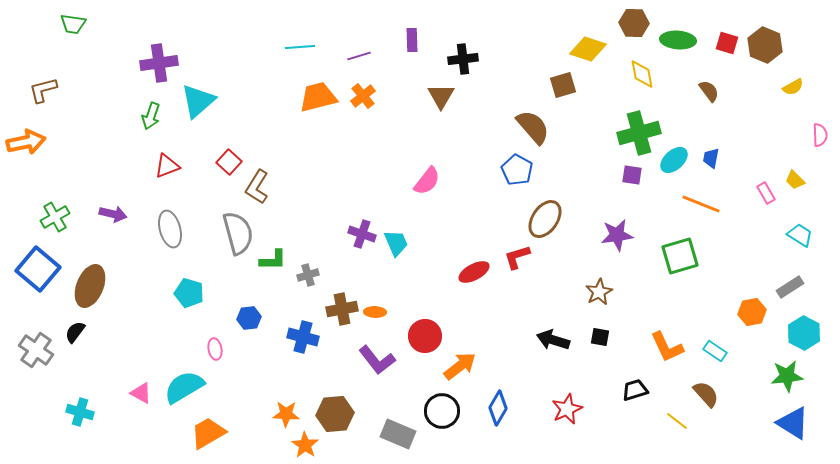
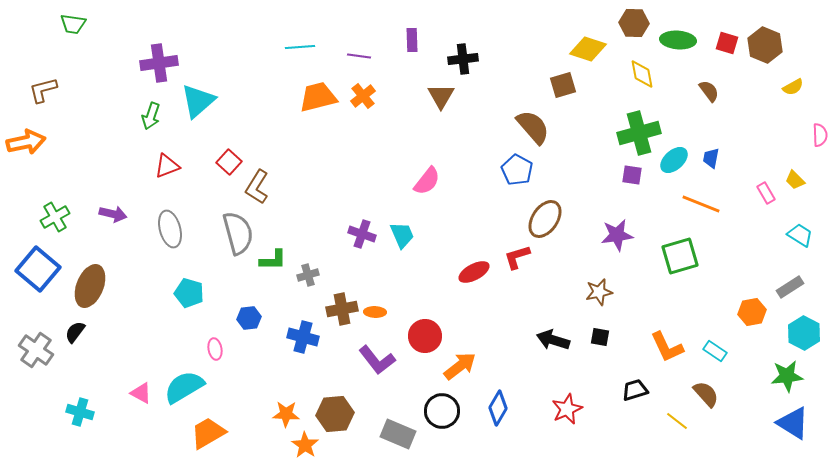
purple line at (359, 56): rotated 25 degrees clockwise
cyan trapezoid at (396, 243): moved 6 px right, 8 px up
brown star at (599, 292): rotated 16 degrees clockwise
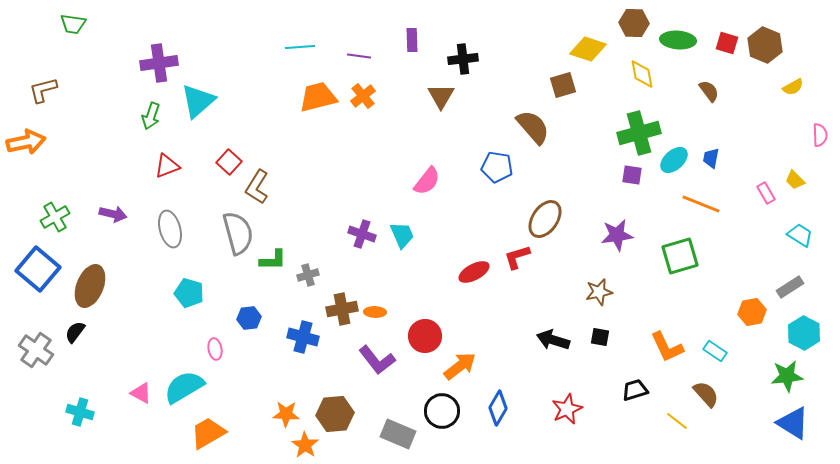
blue pentagon at (517, 170): moved 20 px left, 3 px up; rotated 20 degrees counterclockwise
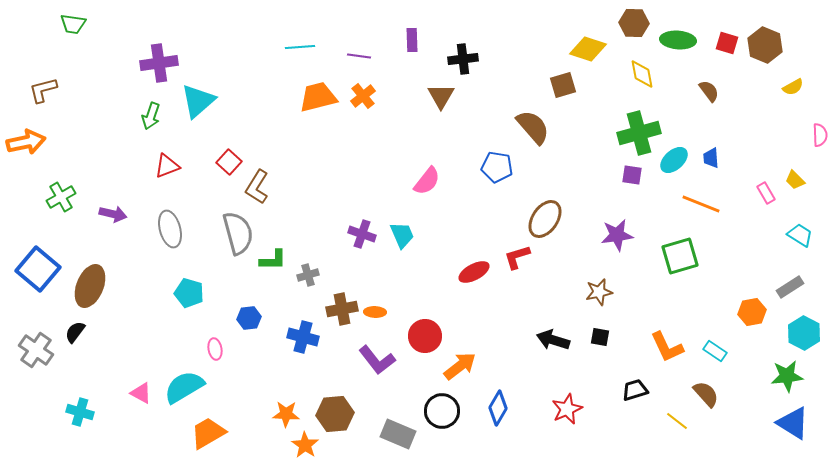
blue trapezoid at (711, 158): rotated 15 degrees counterclockwise
green cross at (55, 217): moved 6 px right, 20 px up
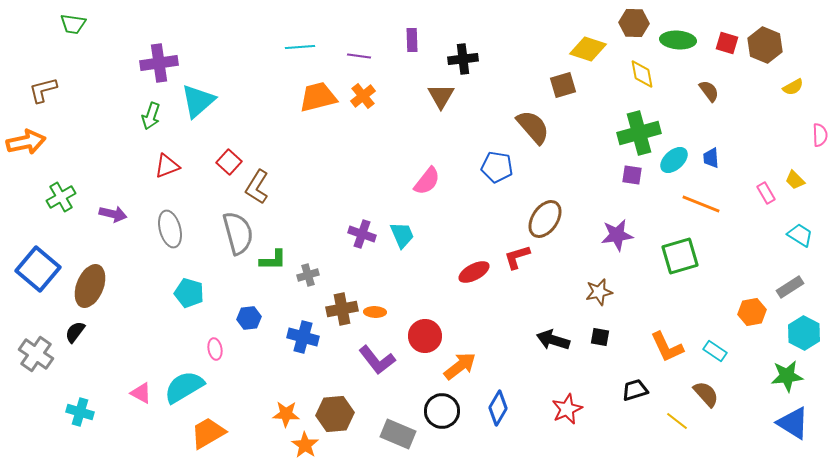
gray cross at (36, 350): moved 4 px down
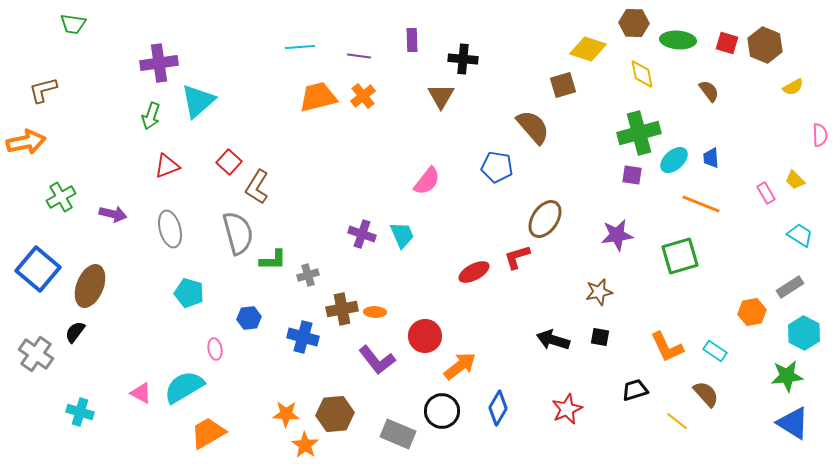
black cross at (463, 59): rotated 12 degrees clockwise
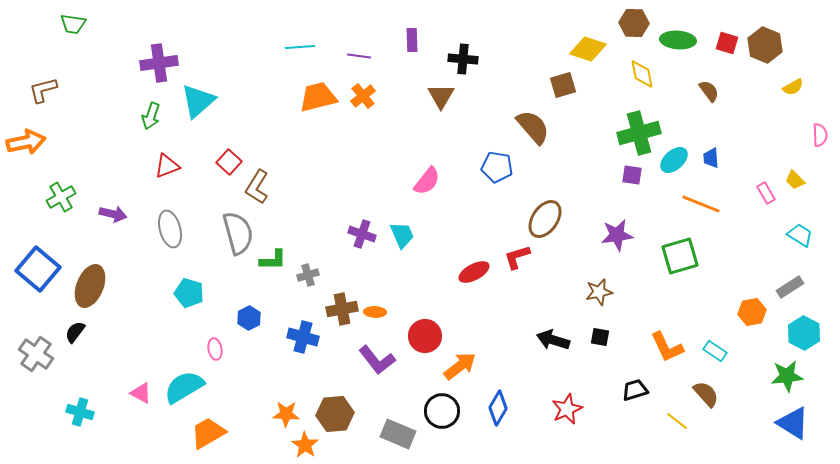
blue hexagon at (249, 318): rotated 20 degrees counterclockwise
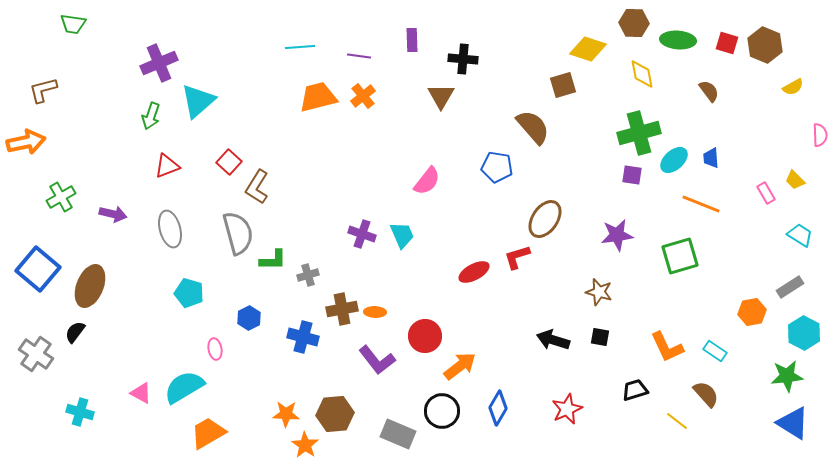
purple cross at (159, 63): rotated 15 degrees counterclockwise
brown star at (599, 292): rotated 28 degrees clockwise
